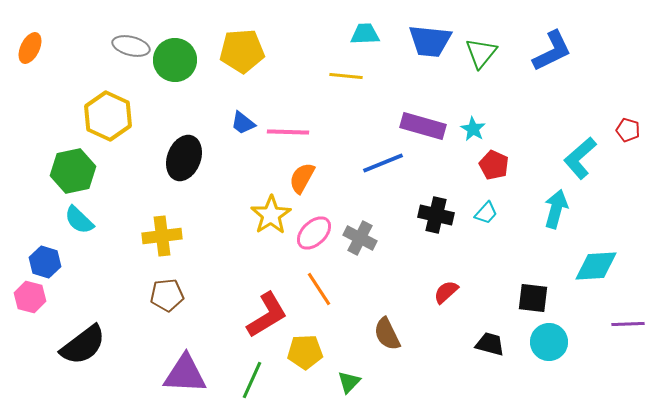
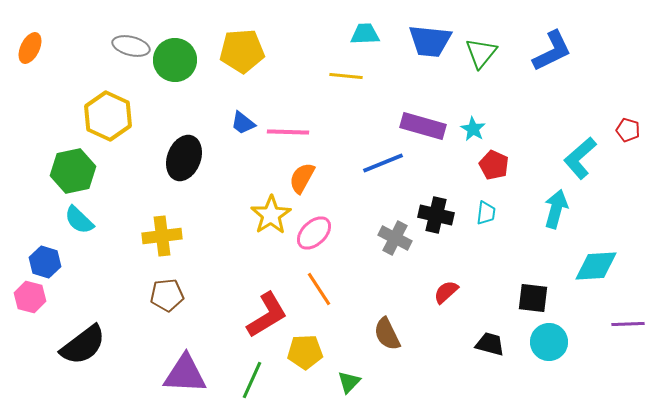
cyan trapezoid at (486, 213): rotated 35 degrees counterclockwise
gray cross at (360, 238): moved 35 px right
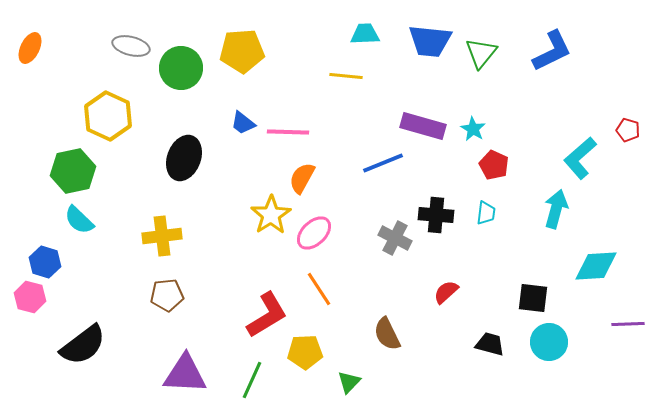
green circle at (175, 60): moved 6 px right, 8 px down
black cross at (436, 215): rotated 8 degrees counterclockwise
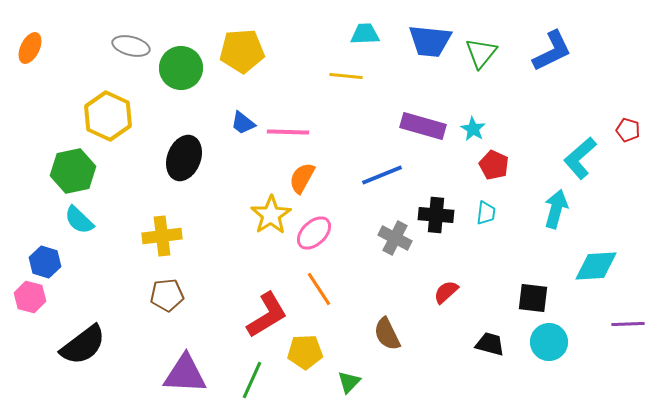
blue line at (383, 163): moved 1 px left, 12 px down
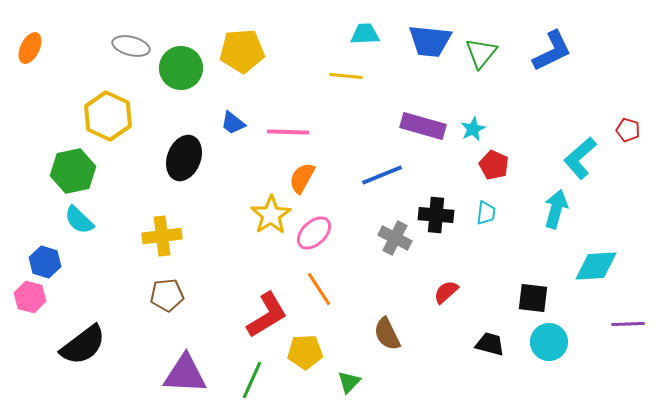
blue trapezoid at (243, 123): moved 10 px left
cyan star at (473, 129): rotated 15 degrees clockwise
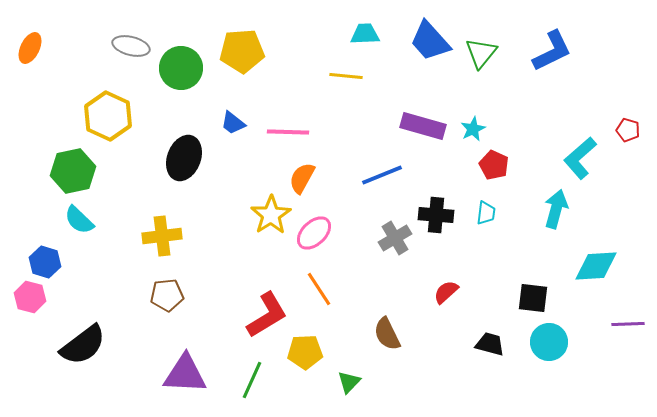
blue trapezoid at (430, 41): rotated 42 degrees clockwise
gray cross at (395, 238): rotated 32 degrees clockwise
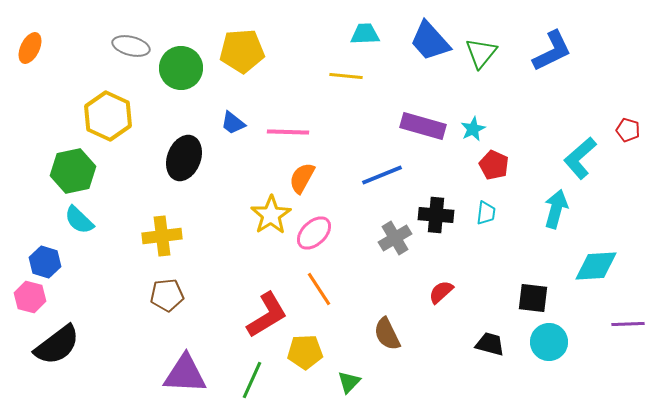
red semicircle at (446, 292): moved 5 px left
black semicircle at (83, 345): moved 26 px left
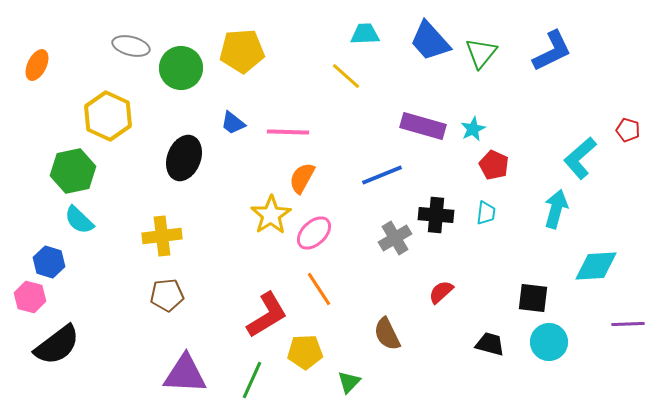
orange ellipse at (30, 48): moved 7 px right, 17 px down
yellow line at (346, 76): rotated 36 degrees clockwise
blue hexagon at (45, 262): moved 4 px right
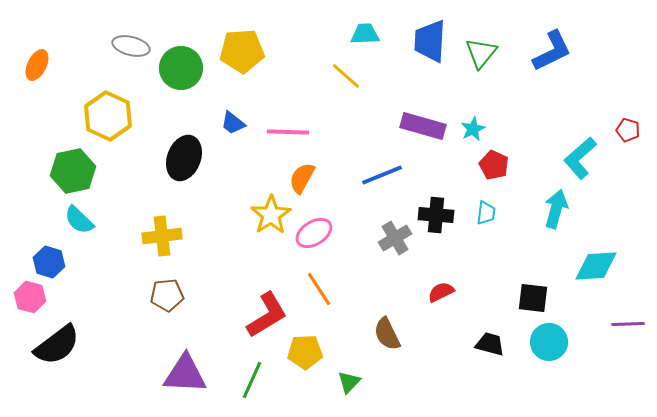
blue trapezoid at (430, 41): rotated 45 degrees clockwise
pink ellipse at (314, 233): rotated 12 degrees clockwise
red semicircle at (441, 292): rotated 16 degrees clockwise
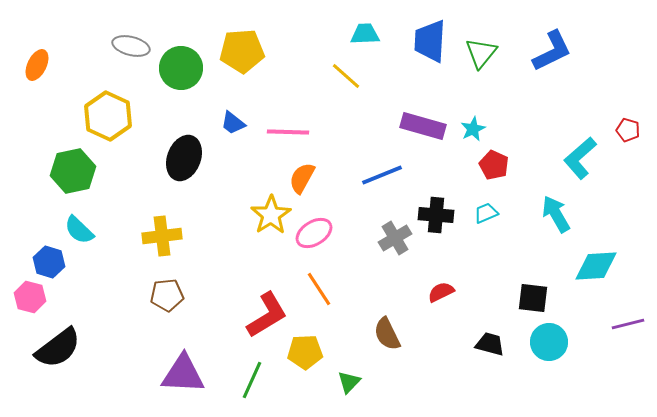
cyan arrow at (556, 209): moved 5 px down; rotated 45 degrees counterclockwise
cyan trapezoid at (486, 213): rotated 120 degrees counterclockwise
cyan semicircle at (79, 220): moved 10 px down
purple line at (628, 324): rotated 12 degrees counterclockwise
black semicircle at (57, 345): moved 1 px right, 3 px down
purple triangle at (185, 374): moved 2 px left
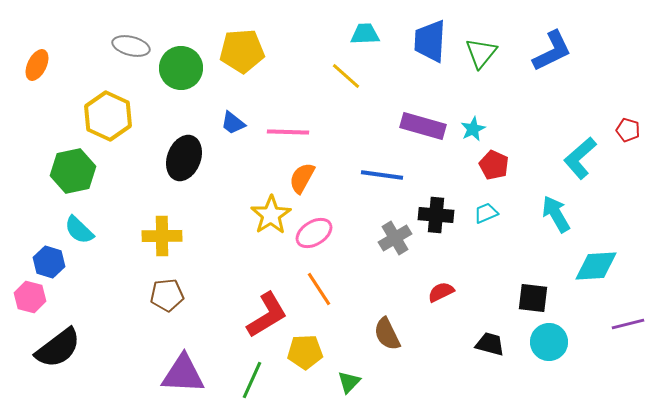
blue line at (382, 175): rotated 30 degrees clockwise
yellow cross at (162, 236): rotated 6 degrees clockwise
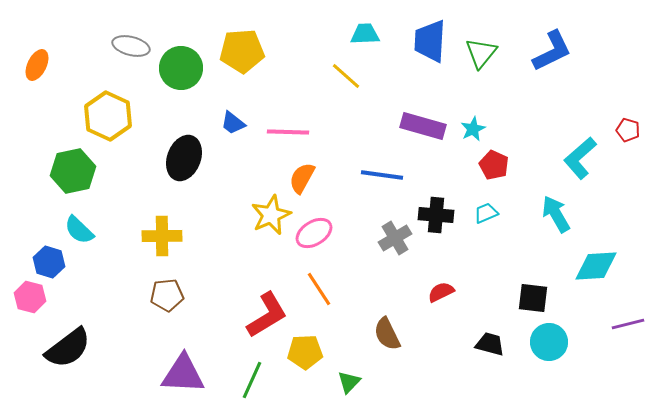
yellow star at (271, 215): rotated 9 degrees clockwise
black semicircle at (58, 348): moved 10 px right
